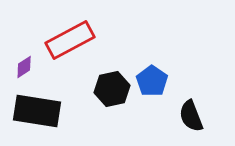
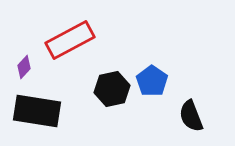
purple diamond: rotated 15 degrees counterclockwise
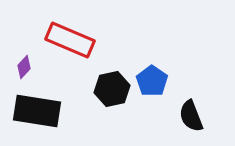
red rectangle: rotated 51 degrees clockwise
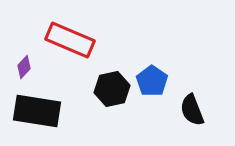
black semicircle: moved 1 px right, 6 px up
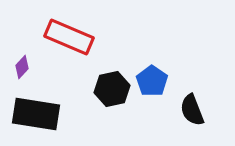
red rectangle: moved 1 px left, 3 px up
purple diamond: moved 2 px left
black rectangle: moved 1 px left, 3 px down
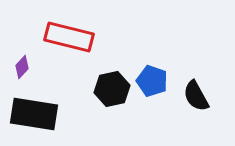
red rectangle: rotated 9 degrees counterclockwise
blue pentagon: rotated 16 degrees counterclockwise
black semicircle: moved 4 px right, 14 px up; rotated 8 degrees counterclockwise
black rectangle: moved 2 px left
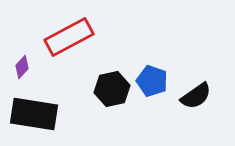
red rectangle: rotated 42 degrees counterclockwise
black semicircle: rotated 96 degrees counterclockwise
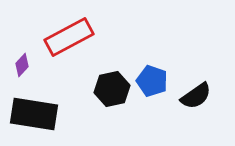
purple diamond: moved 2 px up
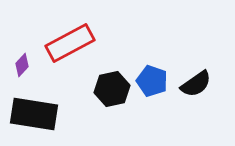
red rectangle: moved 1 px right, 6 px down
black semicircle: moved 12 px up
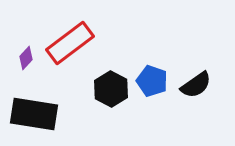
red rectangle: rotated 9 degrees counterclockwise
purple diamond: moved 4 px right, 7 px up
black semicircle: moved 1 px down
black hexagon: moved 1 px left; rotated 20 degrees counterclockwise
